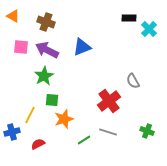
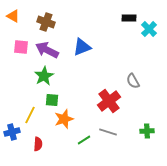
green cross: rotated 24 degrees counterclockwise
red semicircle: rotated 120 degrees clockwise
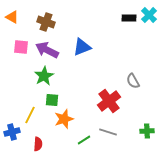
orange triangle: moved 1 px left, 1 px down
cyan cross: moved 14 px up
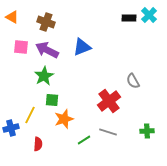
blue cross: moved 1 px left, 4 px up
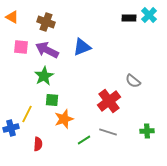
gray semicircle: rotated 21 degrees counterclockwise
yellow line: moved 3 px left, 1 px up
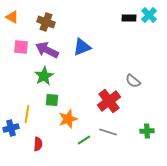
yellow line: rotated 18 degrees counterclockwise
orange star: moved 4 px right
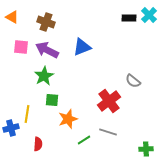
green cross: moved 1 px left, 18 px down
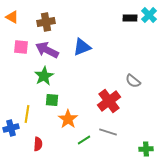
black rectangle: moved 1 px right
brown cross: rotated 30 degrees counterclockwise
orange star: rotated 18 degrees counterclockwise
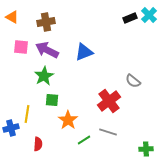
black rectangle: rotated 24 degrees counterclockwise
blue triangle: moved 2 px right, 5 px down
orange star: moved 1 px down
